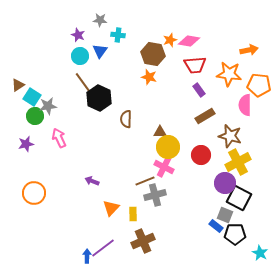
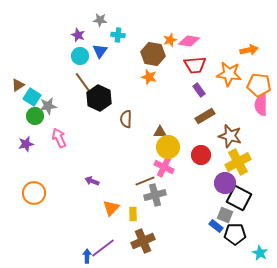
pink semicircle at (245, 105): moved 16 px right
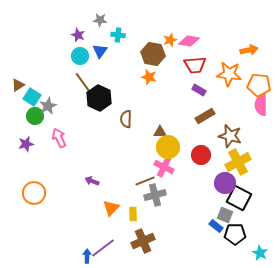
purple rectangle at (199, 90): rotated 24 degrees counterclockwise
gray star at (48, 106): rotated 18 degrees counterclockwise
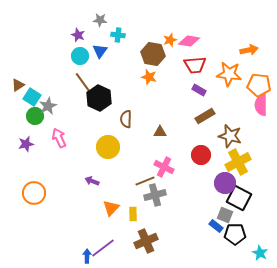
yellow circle at (168, 147): moved 60 px left
brown cross at (143, 241): moved 3 px right
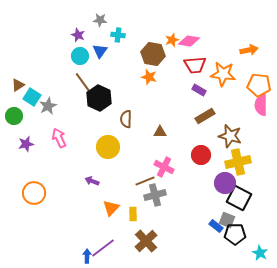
orange star at (170, 40): moved 2 px right
orange star at (229, 74): moved 6 px left
green circle at (35, 116): moved 21 px left
yellow cross at (238, 162): rotated 15 degrees clockwise
gray square at (225, 215): moved 2 px right, 5 px down
brown cross at (146, 241): rotated 20 degrees counterclockwise
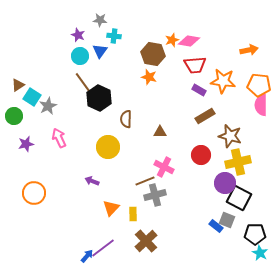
cyan cross at (118, 35): moved 4 px left, 1 px down
orange star at (223, 74): moved 7 px down
black pentagon at (235, 234): moved 20 px right
blue arrow at (87, 256): rotated 40 degrees clockwise
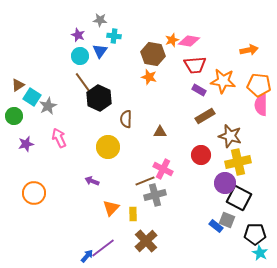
pink cross at (164, 167): moved 1 px left, 2 px down
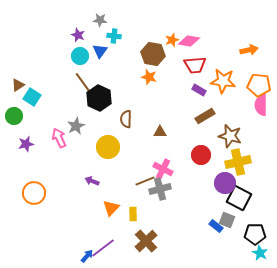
gray star at (48, 106): moved 28 px right, 20 px down
gray cross at (155, 195): moved 5 px right, 6 px up
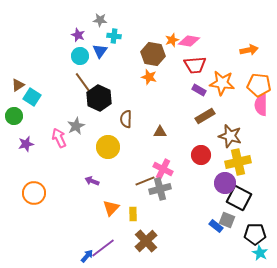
orange star at (223, 81): moved 1 px left, 2 px down
